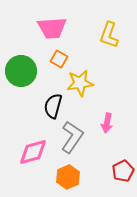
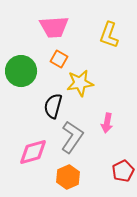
pink trapezoid: moved 2 px right, 1 px up
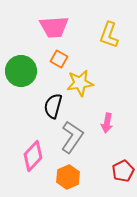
pink diamond: moved 4 px down; rotated 32 degrees counterclockwise
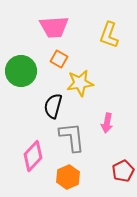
gray L-shape: rotated 40 degrees counterclockwise
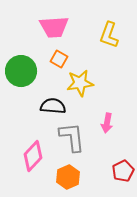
black semicircle: rotated 80 degrees clockwise
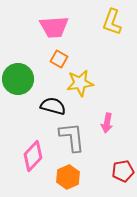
yellow L-shape: moved 3 px right, 13 px up
green circle: moved 3 px left, 8 px down
black semicircle: rotated 10 degrees clockwise
red pentagon: rotated 15 degrees clockwise
